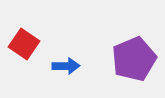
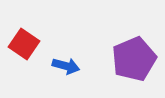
blue arrow: rotated 16 degrees clockwise
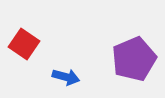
blue arrow: moved 11 px down
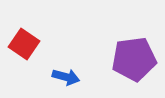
purple pentagon: rotated 15 degrees clockwise
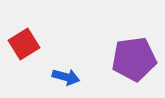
red square: rotated 24 degrees clockwise
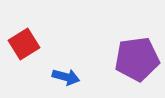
purple pentagon: moved 3 px right
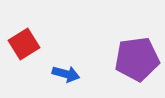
blue arrow: moved 3 px up
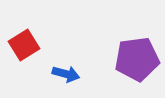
red square: moved 1 px down
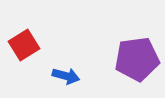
blue arrow: moved 2 px down
